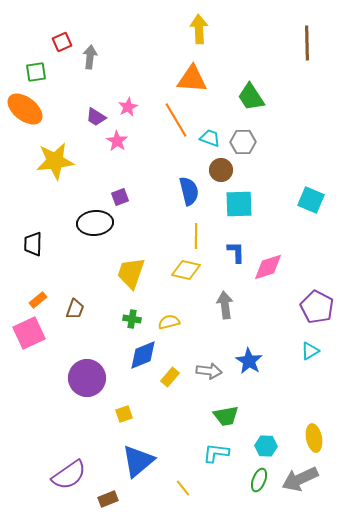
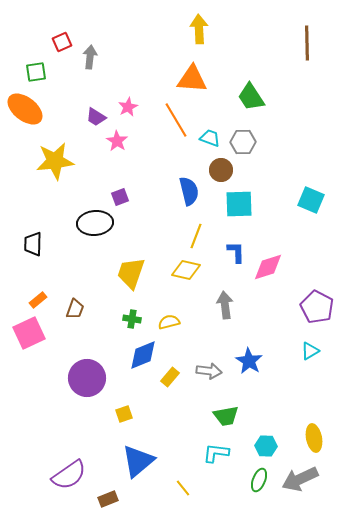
yellow line at (196, 236): rotated 20 degrees clockwise
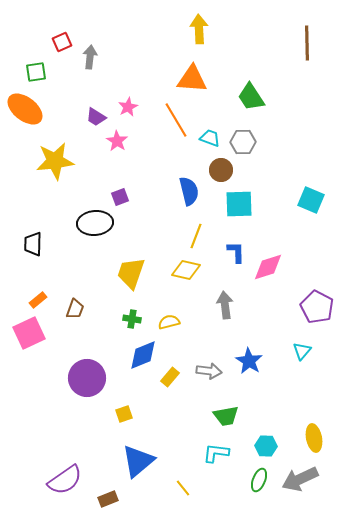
cyan triangle at (310, 351): moved 8 px left; rotated 18 degrees counterclockwise
purple semicircle at (69, 475): moved 4 px left, 5 px down
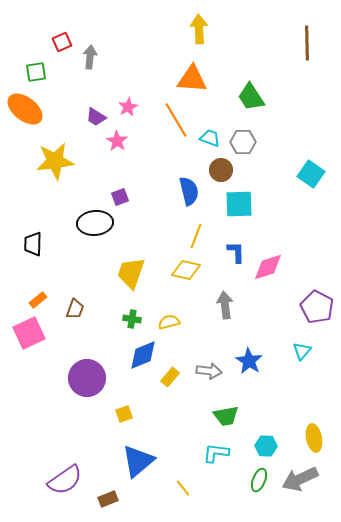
cyan square at (311, 200): moved 26 px up; rotated 12 degrees clockwise
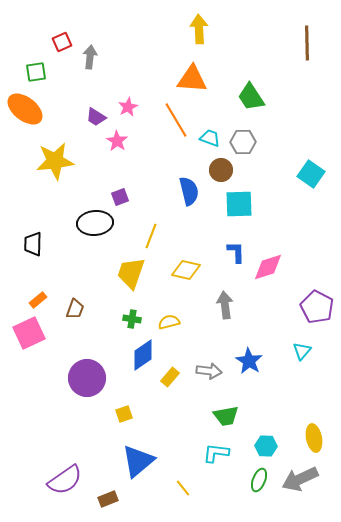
yellow line at (196, 236): moved 45 px left
blue diamond at (143, 355): rotated 12 degrees counterclockwise
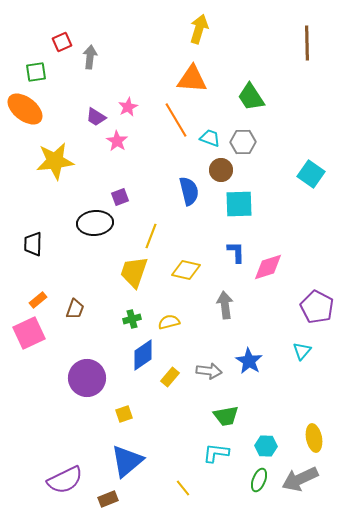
yellow arrow at (199, 29): rotated 20 degrees clockwise
yellow trapezoid at (131, 273): moved 3 px right, 1 px up
green cross at (132, 319): rotated 24 degrees counterclockwise
blue triangle at (138, 461): moved 11 px left
purple semicircle at (65, 480): rotated 9 degrees clockwise
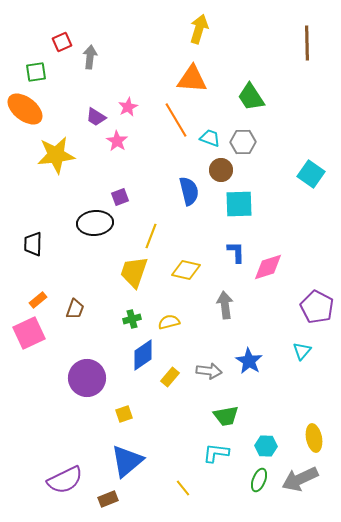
yellow star at (55, 161): moved 1 px right, 6 px up
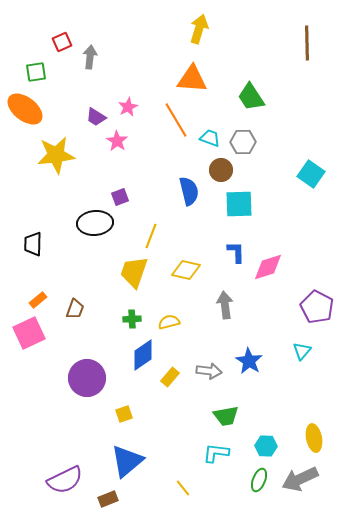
green cross at (132, 319): rotated 12 degrees clockwise
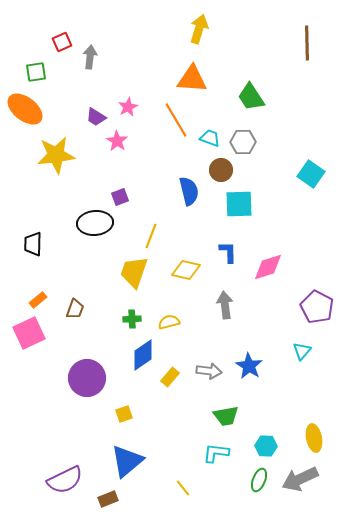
blue L-shape at (236, 252): moved 8 px left
blue star at (249, 361): moved 5 px down
